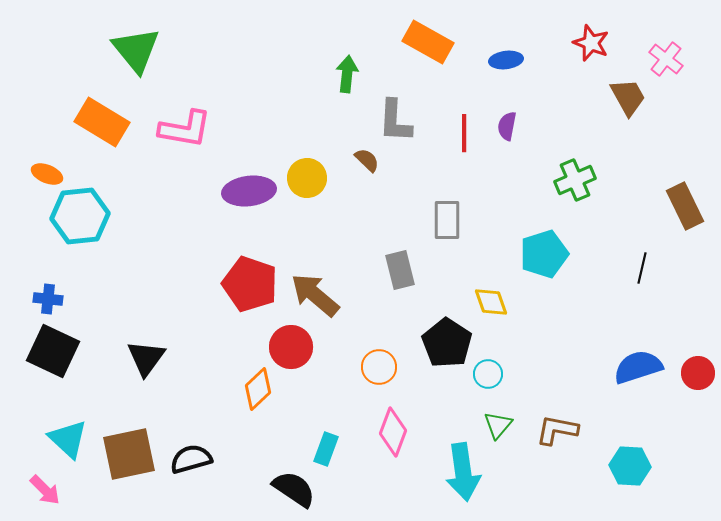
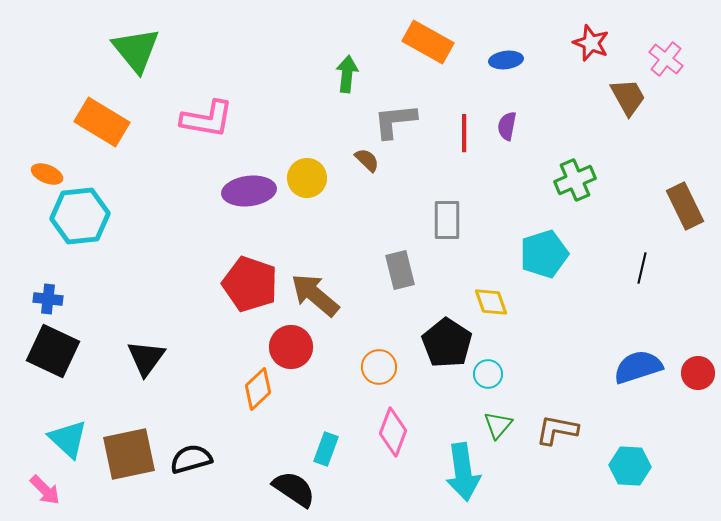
gray L-shape at (395, 121): rotated 81 degrees clockwise
pink L-shape at (185, 129): moved 22 px right, 10 px up
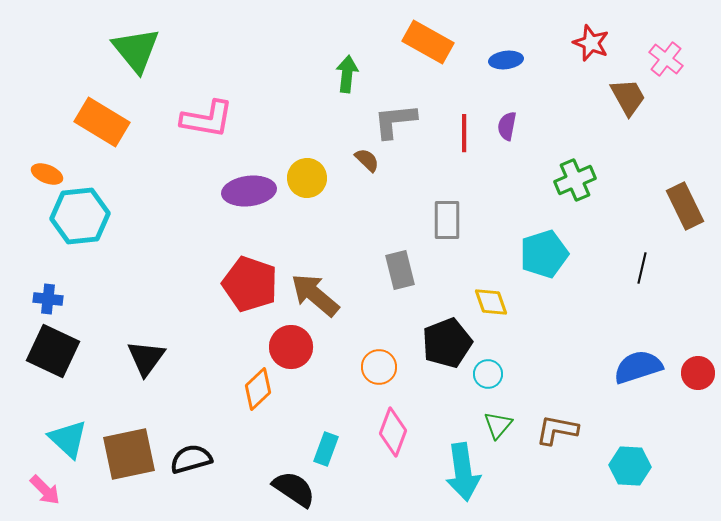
black pentagon at (447, 343): rotated 18 degrees clockwise
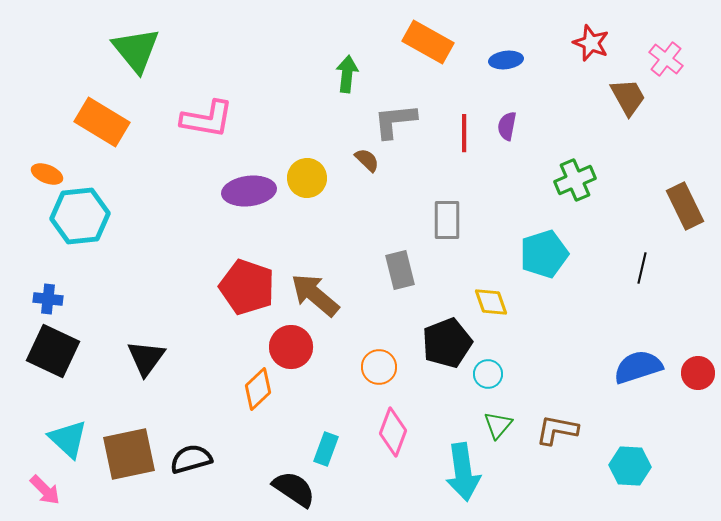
red pentagon at (250, 284): moved 3 px left, 3 px down
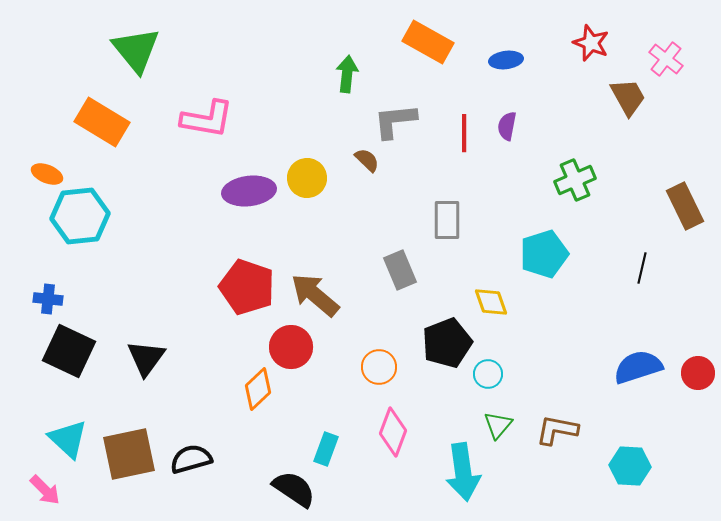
gray rectangle at (400, 270): rotated 9 degrees counterclockwise
black square at (53, 351): moved 16 px right
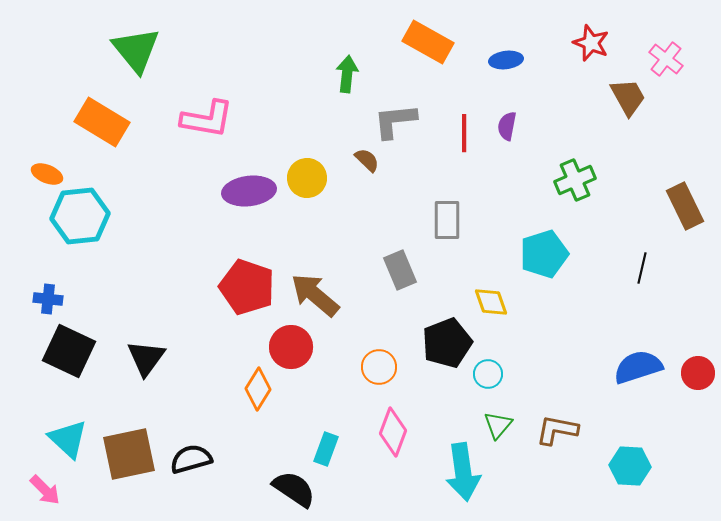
orange diamond at (258, 389): rotated 15 degrees counterclockwise
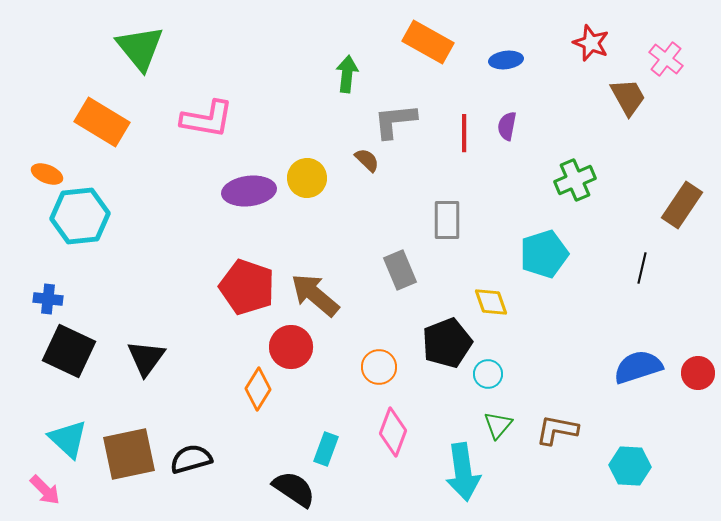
green triangle at (136, 50): moved 4 px right, 2 px up
brown rectangle at (685, 206): moved 3 px left, 1 px up; rotated 60 degrees clockwise
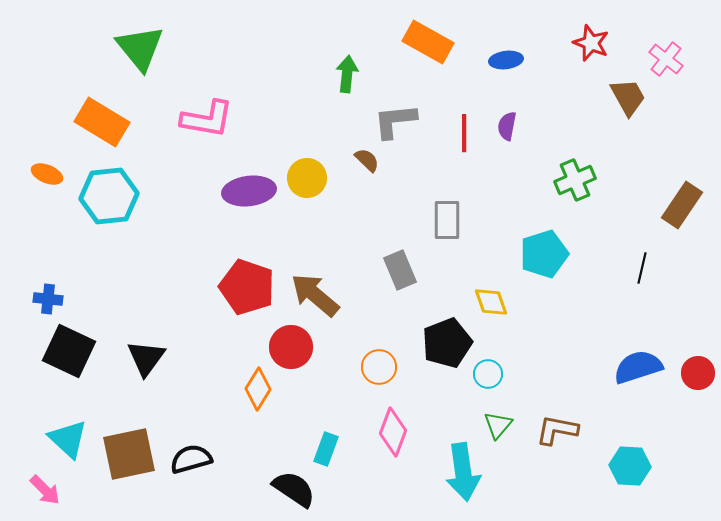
cyan hexagon at (80, 216): moved 29 px right, 20 px up
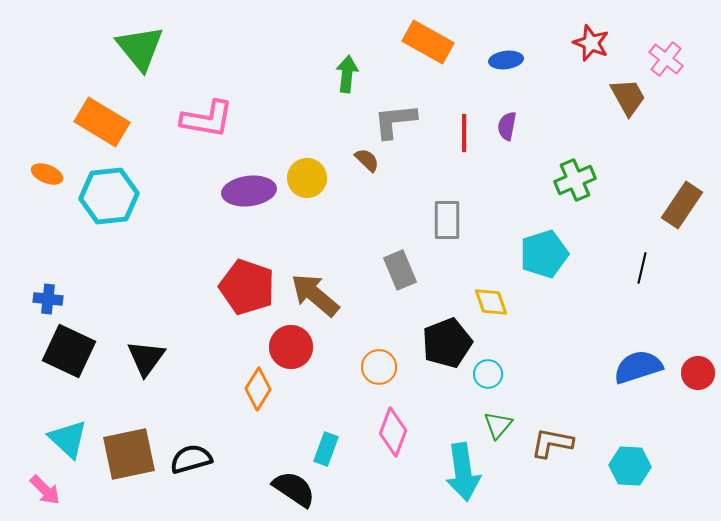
brown L-shape at (557, 430): moved 5 px left, 13 px down
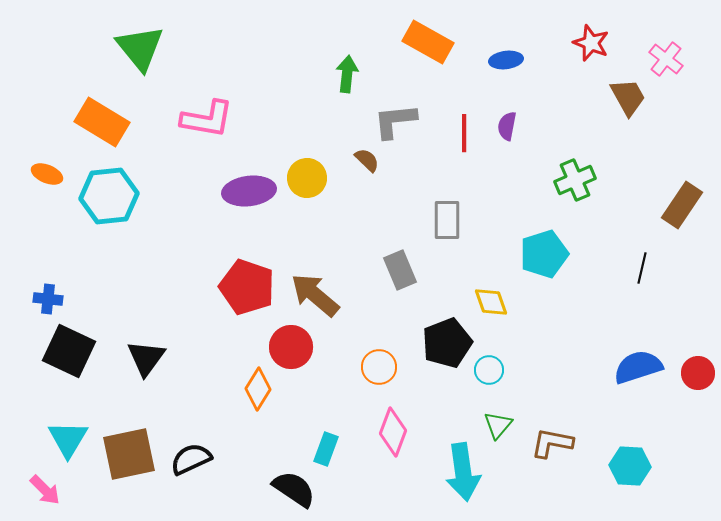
cyan circle at (488, 374): moved 1 px right, 4 px up
cyan triangle at (68, 439): rotated 18 degrees clockwise
black semicircle at (191, 459): rotated 9 degrees counterclockwise
